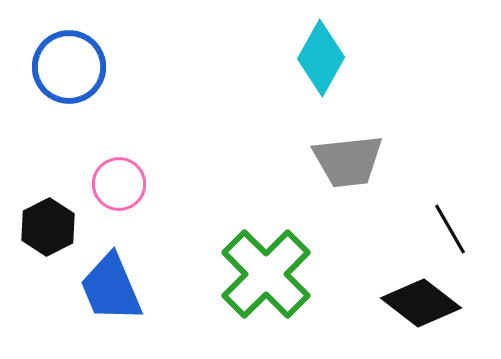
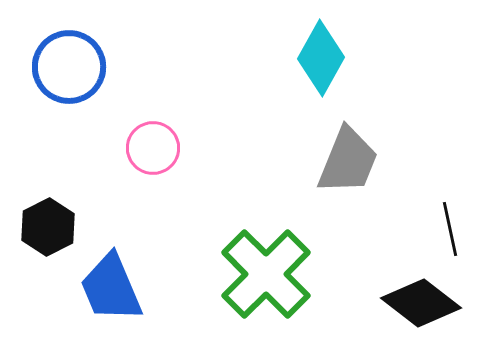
gray trapezoid: rotated 62 degrees counterclockwise
pink circle: moved 34 px right, 36 px up
black line: rotated 18 degrees clockwise
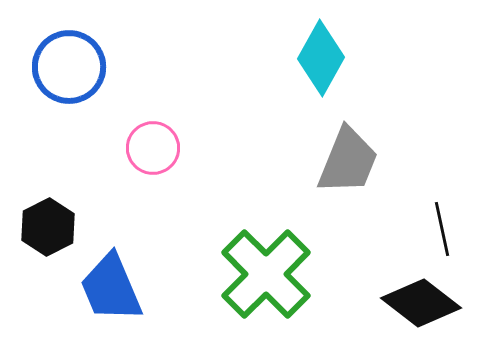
black line: moved 8 px left
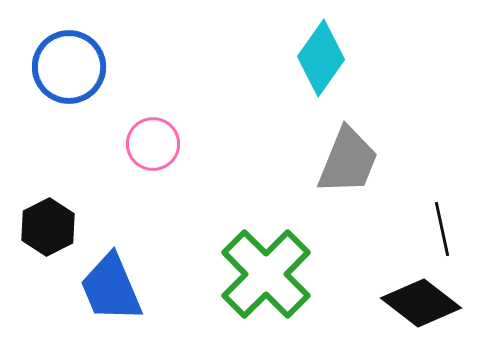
cyan diamond: rotated 6 degrees clockwise
pink circle: moved 4 px up
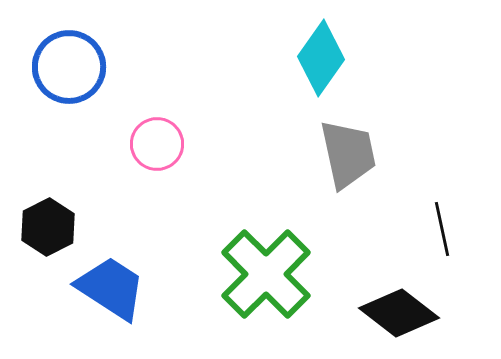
pink circle: moved 4 px right
gray trapezoid: moved 7 px up; rotated 34 degrees counterclockwise
blue trapezoid: rotated 146 degrees clockwise
black diamond: moved 22 px left, 10 px down
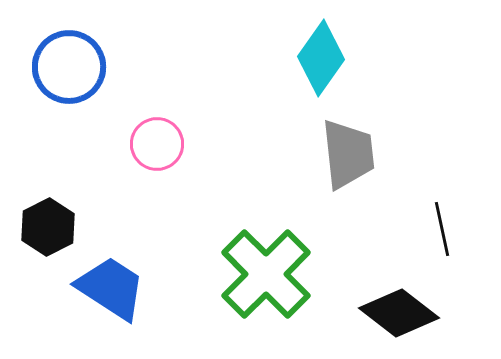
gray trapezoid: rotated 6 degrees clockwise
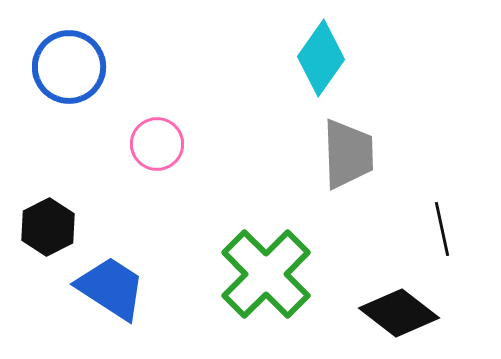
gray trapezoid: rotated 4 degrees clockwise
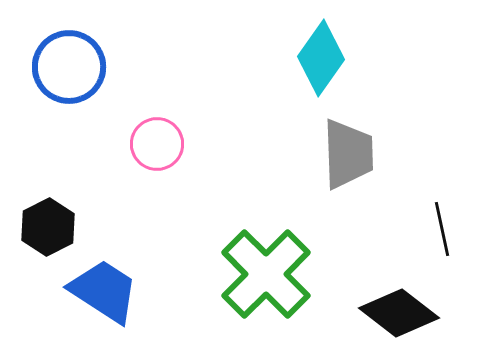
blue trapezoid: moved 7 px left, 3 px down
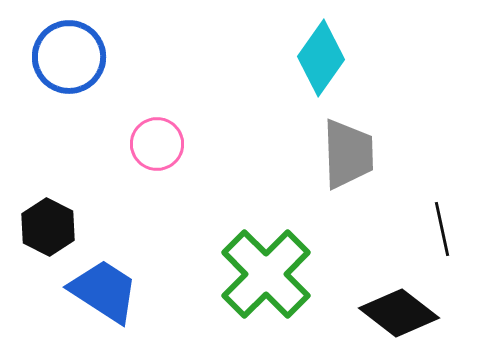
blue circle: moved 10 px up
black hexagon: rotated 6 degrees counterclockwise
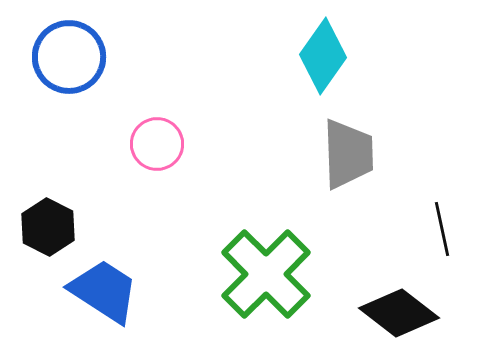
cyan diamond: moved 2 px right, 2 px up
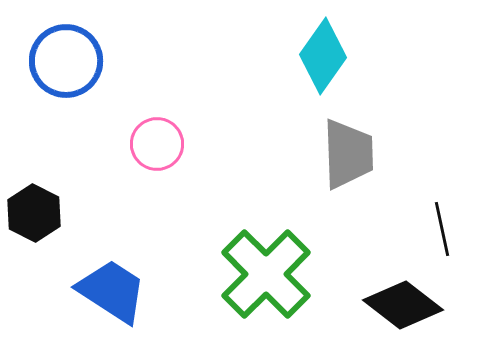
blue circle: moved 3 px left, 4 px down
black hexagon: moved 14 px left, 14 px up
blue trapezoid: moved 8 px right
black diamond: moved 4 px right, 8 px up
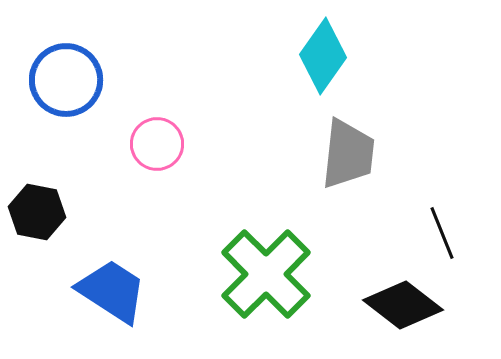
blue circle: moved 19 px down
gray trapezoid: rotated 8 degrees clockwise
black hexagon: moved 3 px right, 1 px up; rotated 16 degrees counterclockwise
black line: moved 4 px down; rotated 10 degrees counterclockwise
